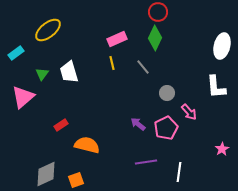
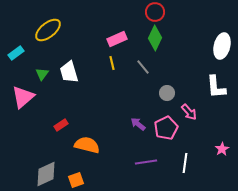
red circle: moved 3 px left
white line: moved 6 px right, 9 px up
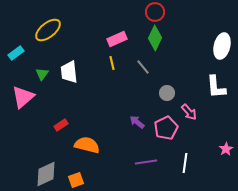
white trapezoid: rotated 10 degrees clockwise
purple arrow: moved 1 px left, 2 px up
pink star: moved 4 px right
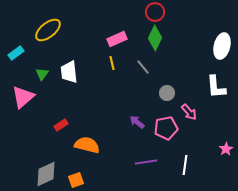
pink pentagon: rotated 15 degrees clockwise
white line: moved 2 px down
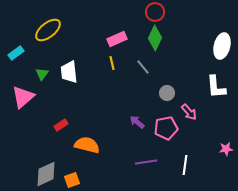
pink star: rotated 24 degrees clockwise
orange square: moved 4 px left
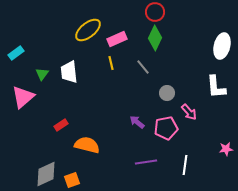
yellow ellipse: moved 40 px right
yellow line: moved 1 px left
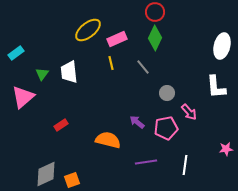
orange semicircle: moved 21 px right, 5 px up
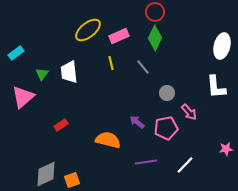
pink rectangle: moved 2 px right, 3 px up
white line: rotated 36 degrees clockwise
